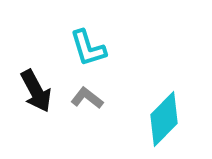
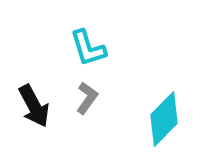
black arrow: moved 2 px left, 15 px down
gray L-shape: rotated 88 degrees clockwise
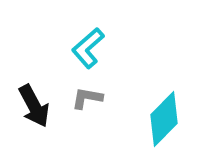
cyan L-shape: rotated 66 degrees clockwise
gray L-shape: rotated 116 degrees counterclockwise
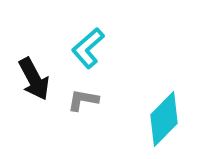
gray L-shape: moved 4 px left, 2 px down
black arrow: moved 27 px up
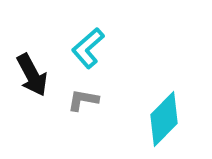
black arrow: moved 2 px left, 4 px up
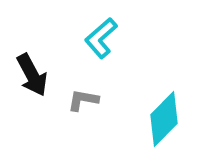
cyan L-shape: moved 13 px right, 10 px up
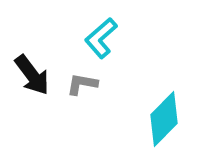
black arrow: rotated 9 degrees counterclockwise
gray L-shape: moved 1 px left, 16 px up
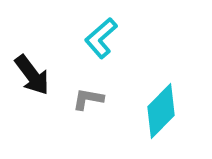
gray L-shape: moved 6 px right, 15 px down
cyan diamond: moved 3 px left, 8 px up
